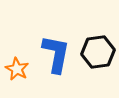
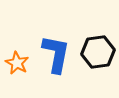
orange star: moved 6 px up
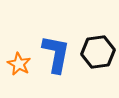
orange star: moved 2 px right, 1 px down
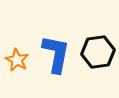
orange star: moved 2 px left, 4 px up
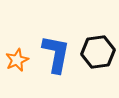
orange star: rotated 20 degrees clockwise
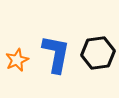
black hexagon: moved 1 px down
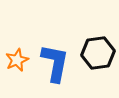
blue L-shape: moved 1 px left, 9 px down
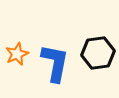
orange star: moved 6 px up
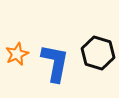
black hexagon: rotated 24 degrees clockwise
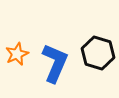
blue L-shape: rotated 12 degrees clockwise
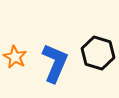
orange star: moved 2 px left, 3 px down; rotated 20 degrees counterclockwise
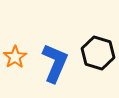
orange star: rotated 10 degrees clockwise
